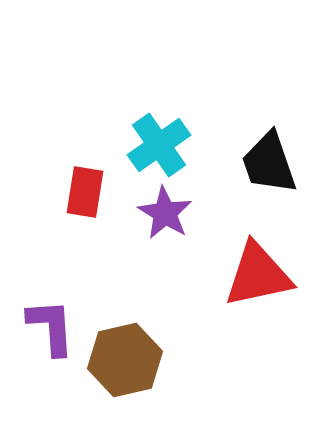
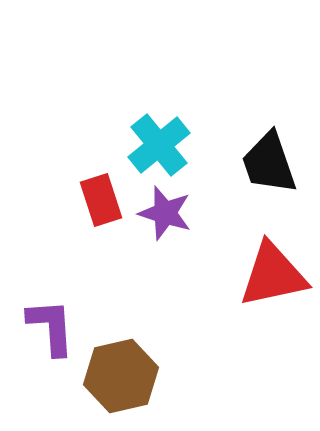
cyan cross: rotated 4 degrees counterclockwise
red rectangle: moved 16 px right, 8 px down; rotated 27 degrees counterclockwise
purple star: rotated 14 degrees counterclockwise
red triangle: moved 15 px right
brown hexagon: moved 4 px left, 16 px down
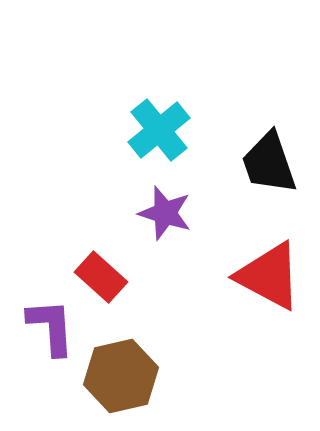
cyan cross: moved 15 px up
red rectangle: moved 77 px down; rotated 30 degrees counterclockwise
red triangle: moved 4 px left, 1 px down; rotated 40 degrees clockwise
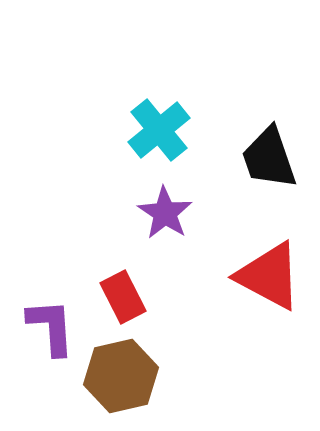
black trapezoid: moved 5 px up
purple star: rotated 16 degrees clockwise
red rectangle: moved 22 px right, 20 px down; rotated 21 degrees clockwise
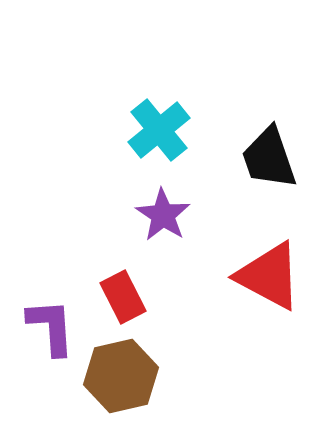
purple star: moved 2 px left, 2 px down
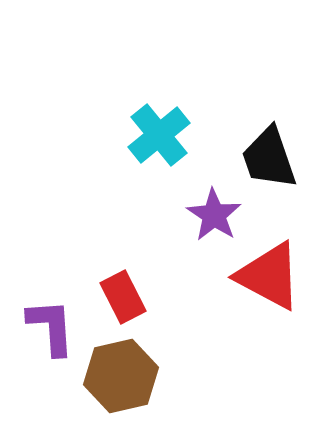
cyan cross: moved 5 px down
purple star: moved 51 px right
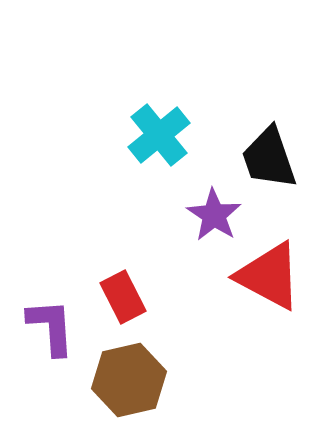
brown hexagon: moved 8 px right, 4 px down
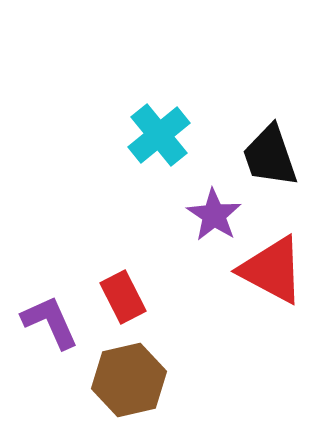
black trapezoid: moved 1 px right, 2 px up
red triangle: moved 3 px right, 6 px up
purple L-shape: moved 1 px left, 5 px up; rotated 20 degrees counterclockwise
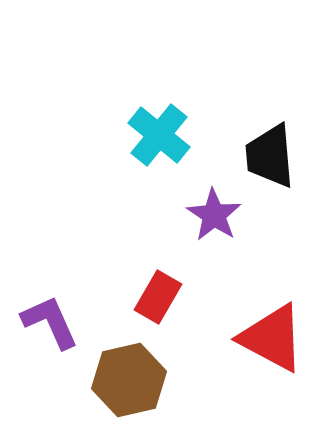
cyan cross: rotated 12 degrees counterclockwise
black trapezoid: rotated 14 degrees clockwise
red triangle: moved 68 px down
red rectangle: moved 35 px right; rotated 57 degrees clockwise
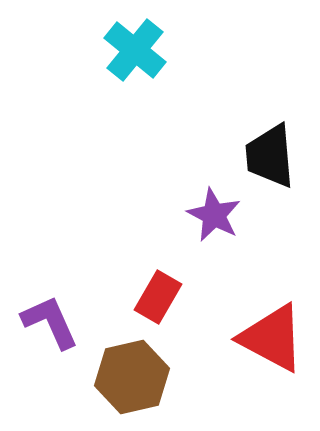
cyan cross: moved 24 px left, 85 px up
purple star: rotated 6 degrees counterclockwise
brown hexagon: moved 3 px right, 3 px up
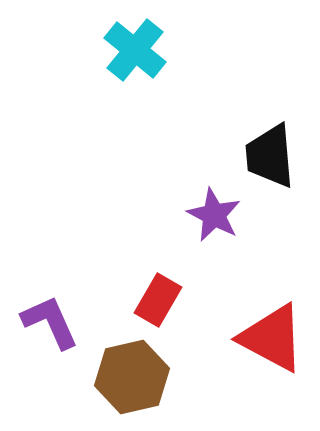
red rectangle: moved 3 px down
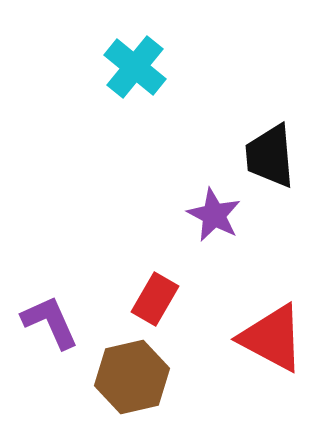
cyan cross: moved 17 px down
red rectangle: moved 3 px left, 1 px up
